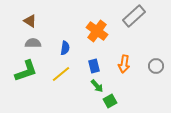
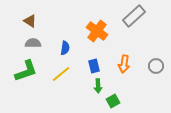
green arrow: moved 1 px right; rotated 40 degrees clockwise
green square: moved 3 px right
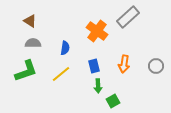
gray rectangle: moved 6 px left, 1 px down
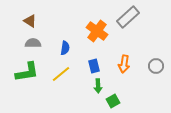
green L-shape: moved 1 px right, 1 px down; rotated 10 degrees clockwise
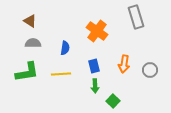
gray rectangle: moved 8 px right; rotated 65 degrees counterclockwise
gray circle: moved 6 px left, 4 px down
yellow line: rotated 36 degrees clockwise
green arrow: moved 3 px left
green square: rotated 16 degrees counterclockwise
